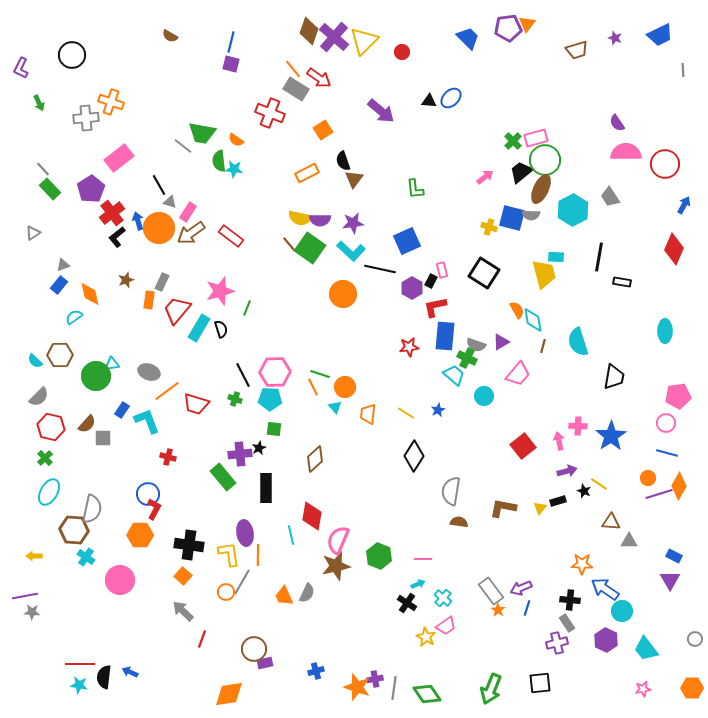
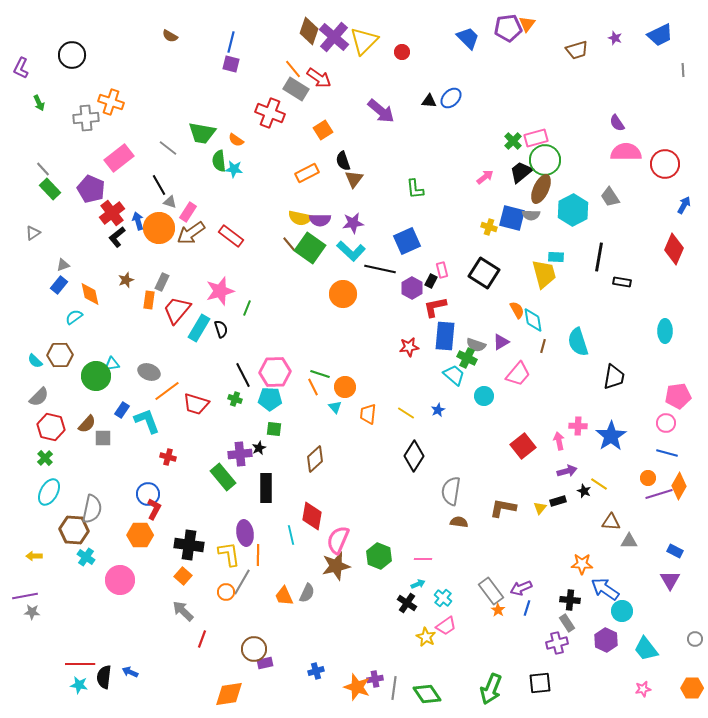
gray line at (183, 146): moved 15 px left, 2 px down
purple pentagon at (91, 189): rotated 16 degrees counterclockwise
blue rectangle at (674, 556): moved 1 px right, 5 px up
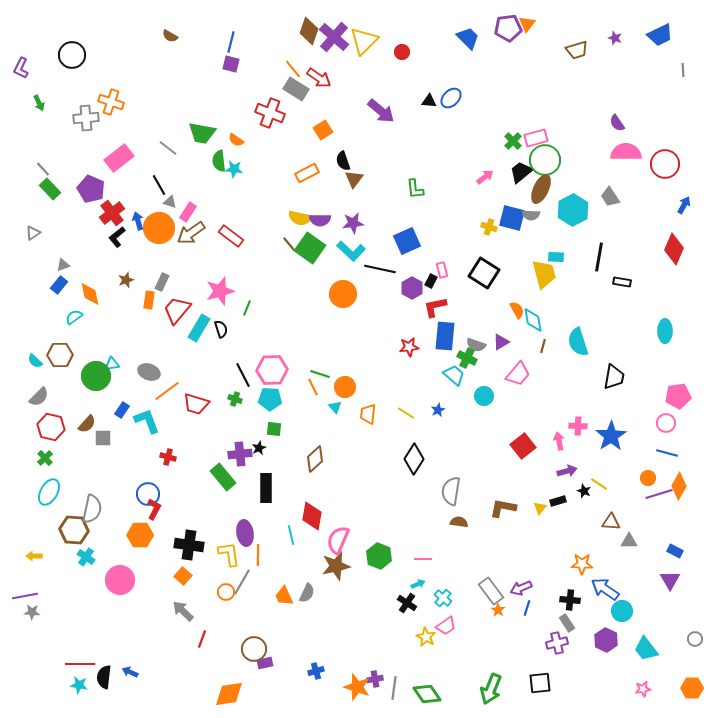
pink hexagon at (275, 372): moved 3 px left, 2 px up
black diamond at (414, 456): moved 3 px down
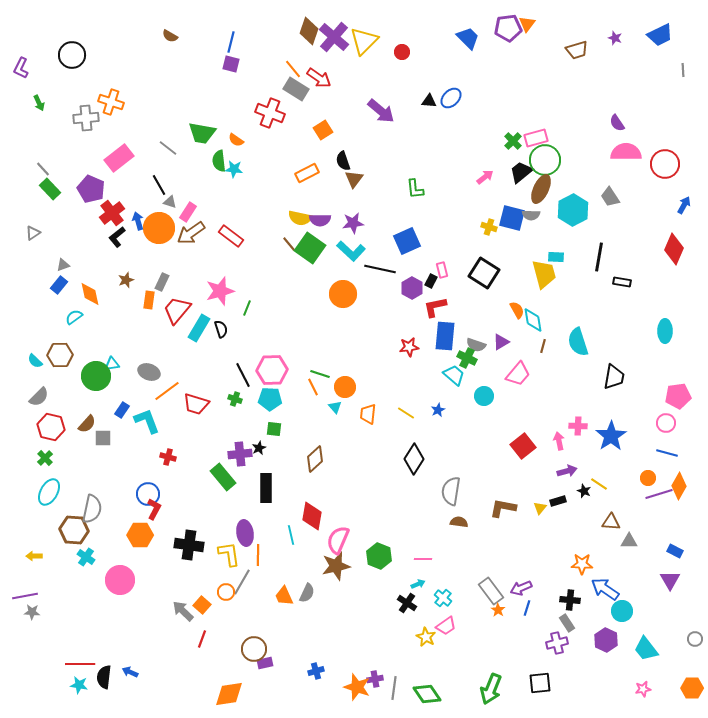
orange square at (183, 576): moved 19 px right, 29 px down
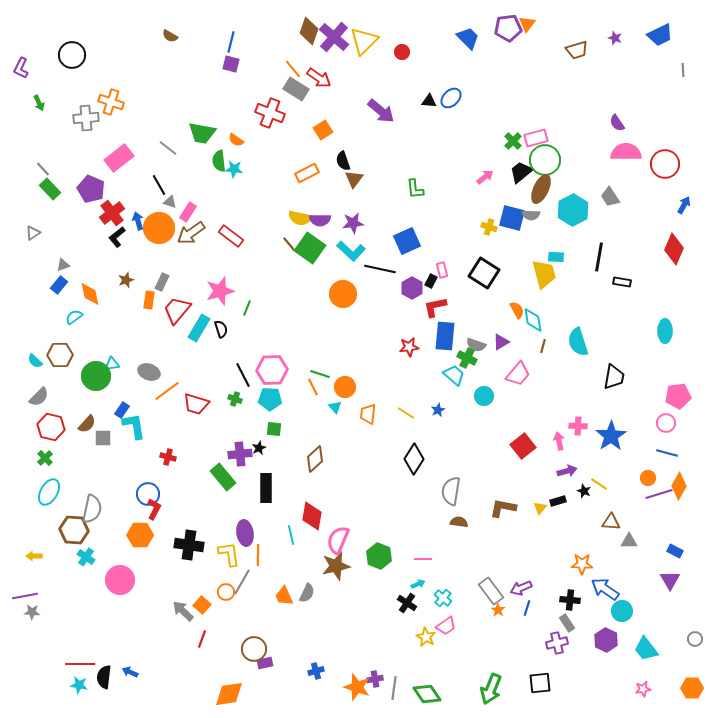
cyan L-shape at (147, 421): moved 13 px left, 5 px down; rotated 12 degrees clockwise
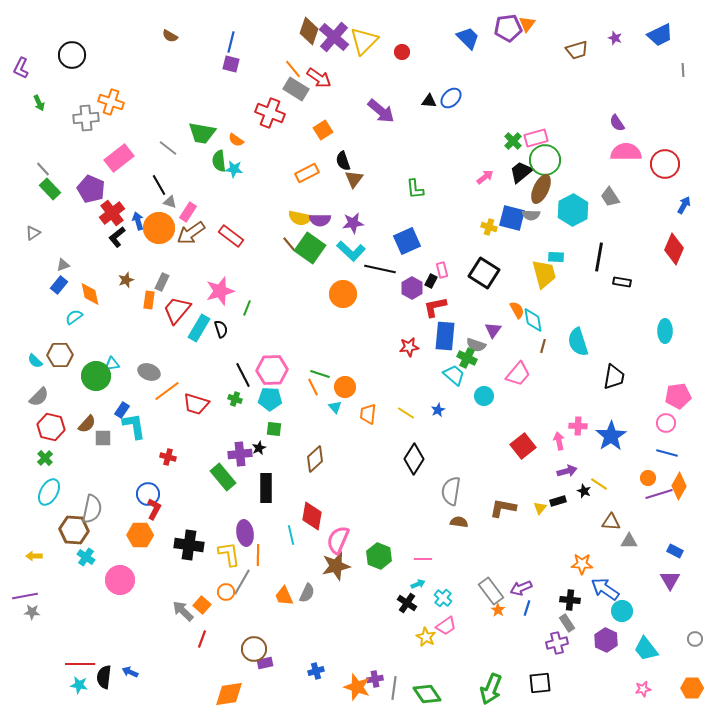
purple triangle at (501, 342): moved 8 px left, 12 px up; rotated 24 degrees counterclockwise
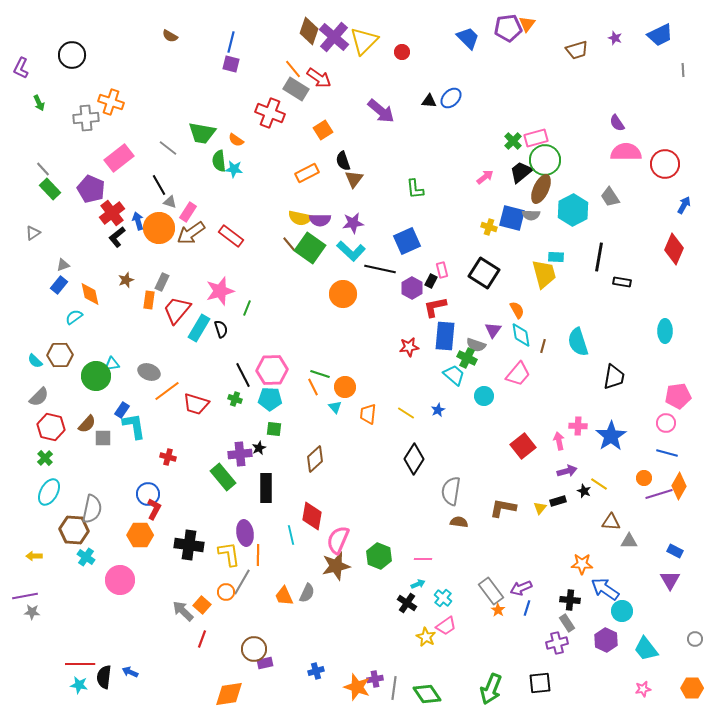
cyan diamond at (533, 320): moved 12 px left, 15 px down
orange circle at (648, 478): moved 4 px left
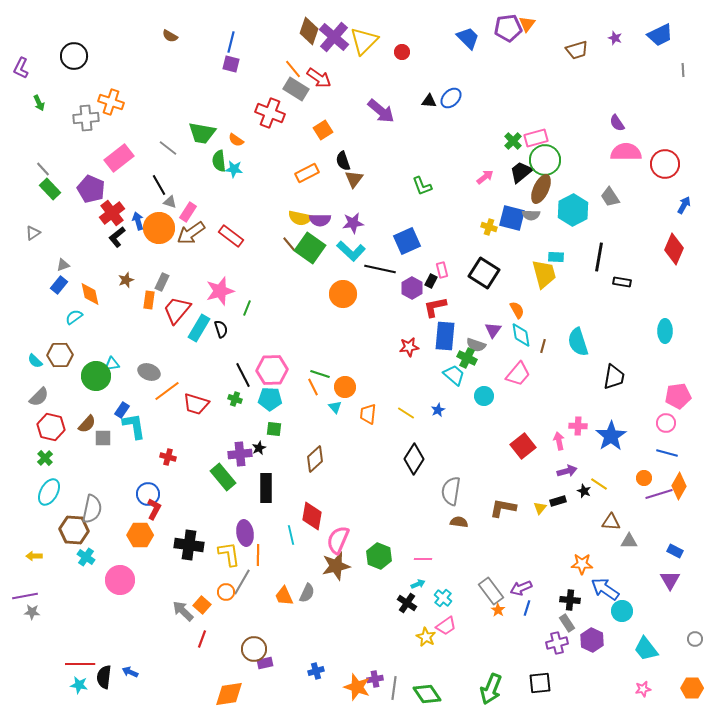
black circle at (72, 55): moved 2 px right, 1 px down
green L-shape at (415, 189): moved 7 px right, 3 px up; rotated 15 degrees counterclockwise
purple hexagon at (606, 640): moved 14 px left
